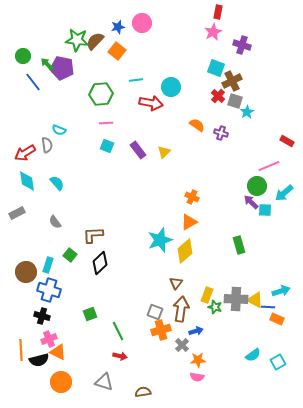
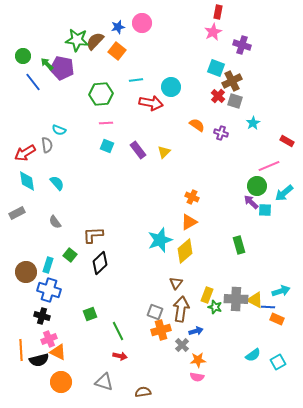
cyan star at (247, 112): moved 6 px right, 11 px down
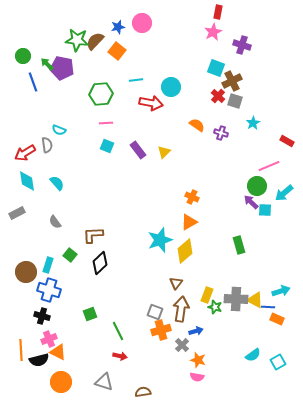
blue line at (33, 82): rotated 18 degrees clockwise
orange star at (198, 360): rotated 21 degrees clockwise
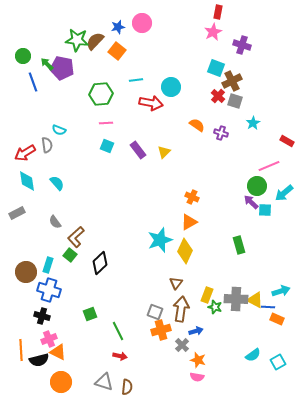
brown L-shape at (93, 235): moved 17 px left, 2 px down; rotated 40 degrees counterclockwise
yellow diamond at (185, 251): rotated 25 degrees counterclockwise
brown semicircle at (143, 392): moved 16 px left, 5 px up; rotated 105 degrees clockwise
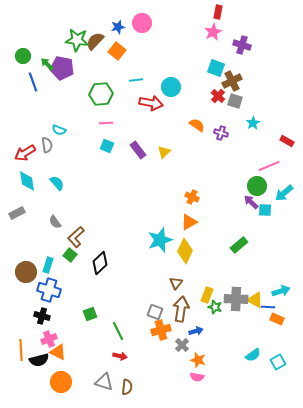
green rectangle at (239, 245): rotated 66 degrees clockwise
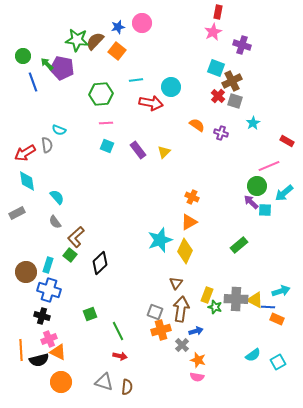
cyan semicircle at (57, 183): moved 14 px down
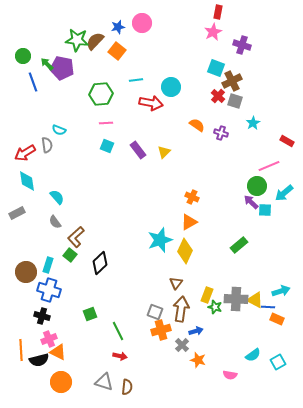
pink semicircle at (197, 377): moved 33 px right, 2 px up
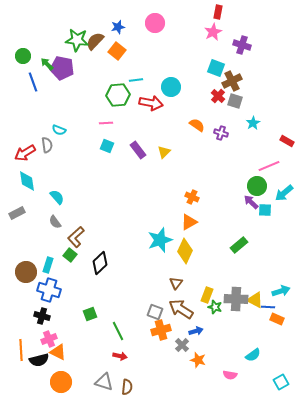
pink circle at (142, 23): moved 13 px right
green hexagon at (101, 94): moved 17 px right, 1 px down
brown arrow at (181, 309): rotated 65 degrees counterclockwise
cyan square at (278, 362): moved 3 px right, 20 px down
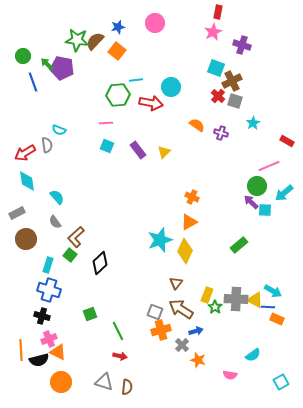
brown circle at (26, 272): moved 33 px up
cyan arrow at (281, 291): moved 8 px left; rotated 48 degrees clockwise
green star at (215, 307): rotated 16 degrees clockwise
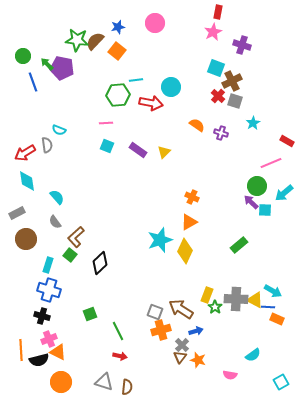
purple rectangle at (138, 150): rotated 18 degrees counterclockwise
pink line at (269, 166): moved 2 px right, 3 px up
brown triangle at (176, 283): moved 4 px right, 74 px down
